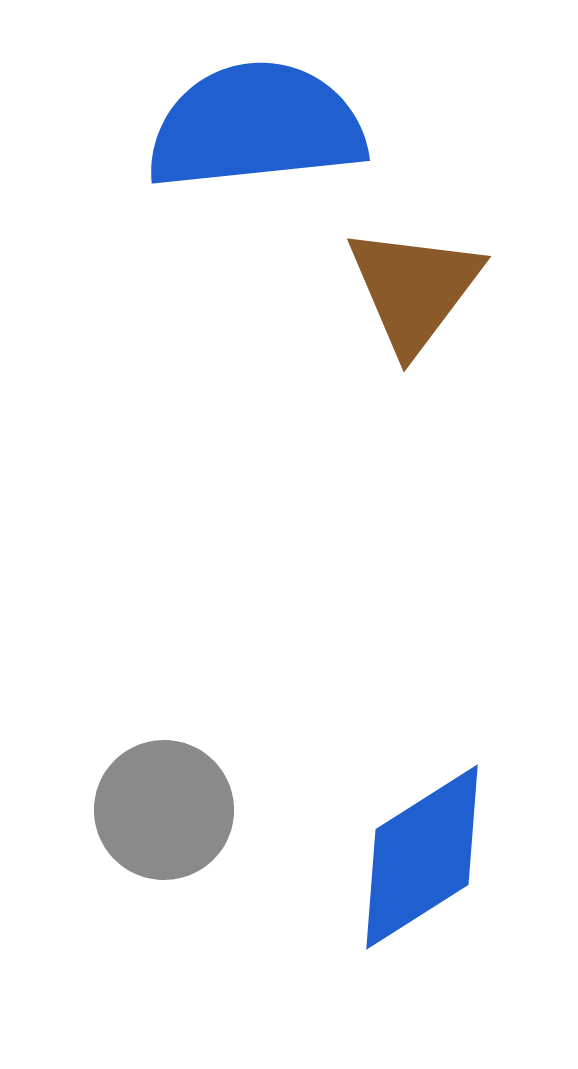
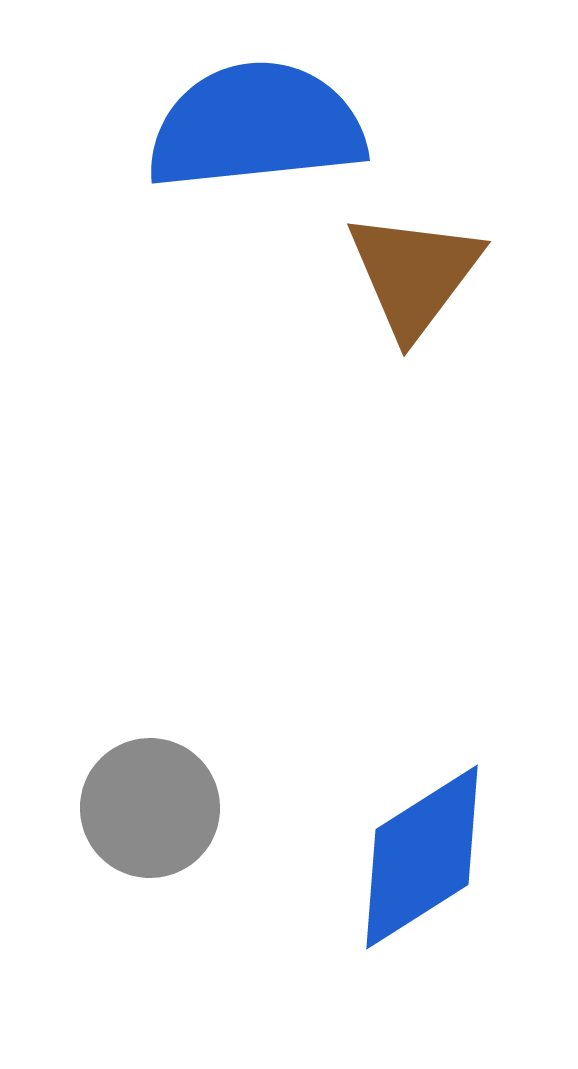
brown triangle: moved 15 px up
gray circle: moved 14 px left, 2 px up
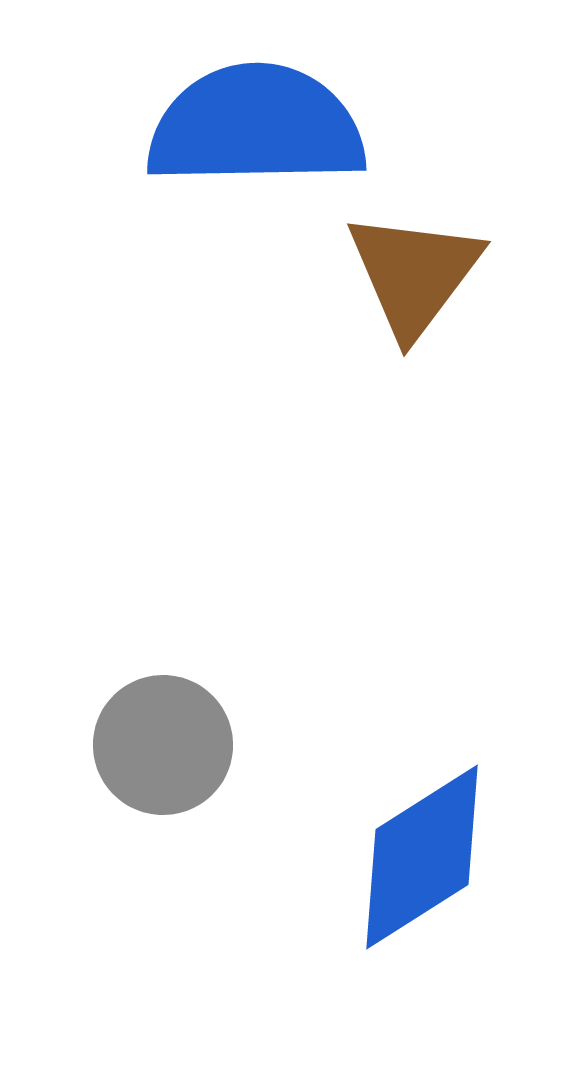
blue semicircle: rotated 5 degrees clockwise
gray circle: moved 13 px right, 63 px up
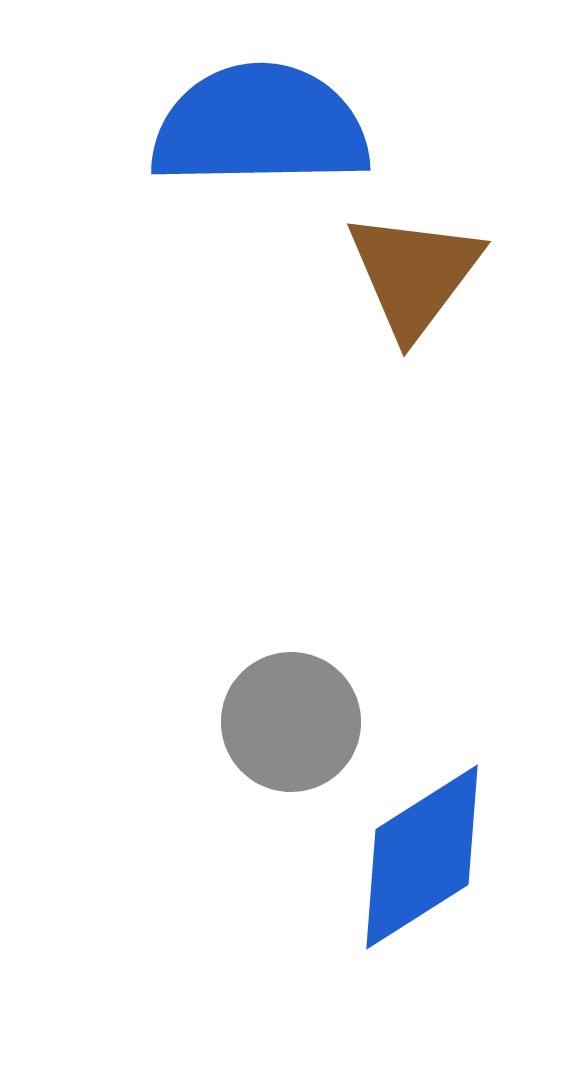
blue semicircle: moved 4 px right
gray circle: moved 128 px right, 23 px up
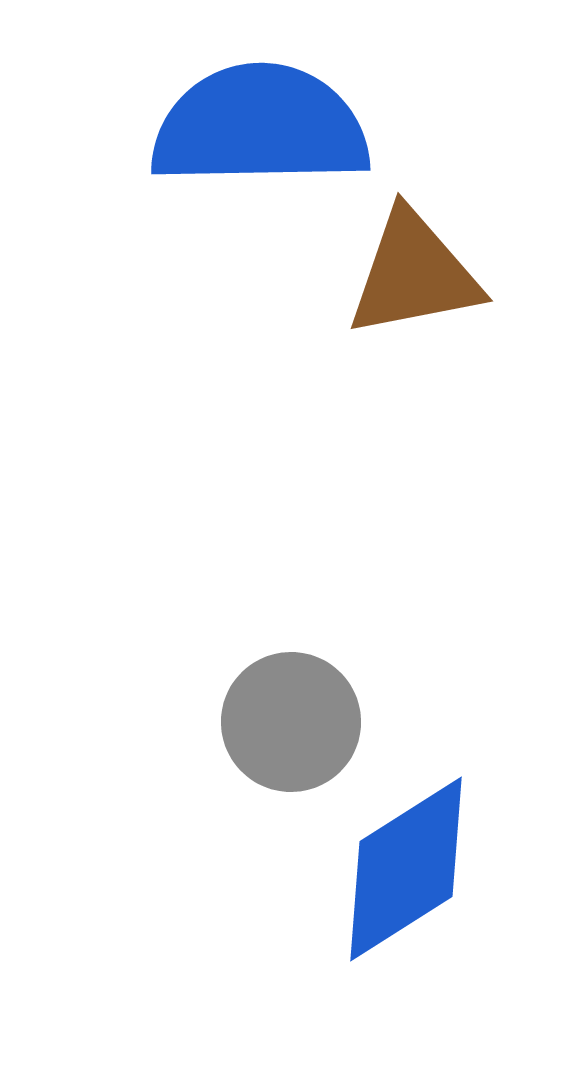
brown triangle: rotated 42 degrees clockwise
blue diamond: moved 16 px left, 12 px down
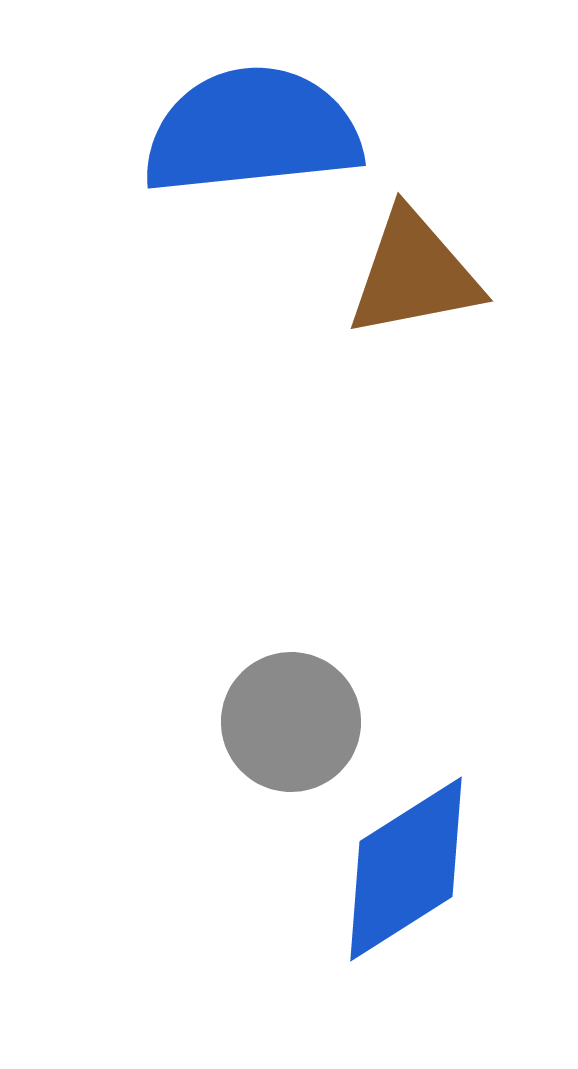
blue semicircle: moved 8 px left, 5 px down; rotated 5 degrees counterclockwise
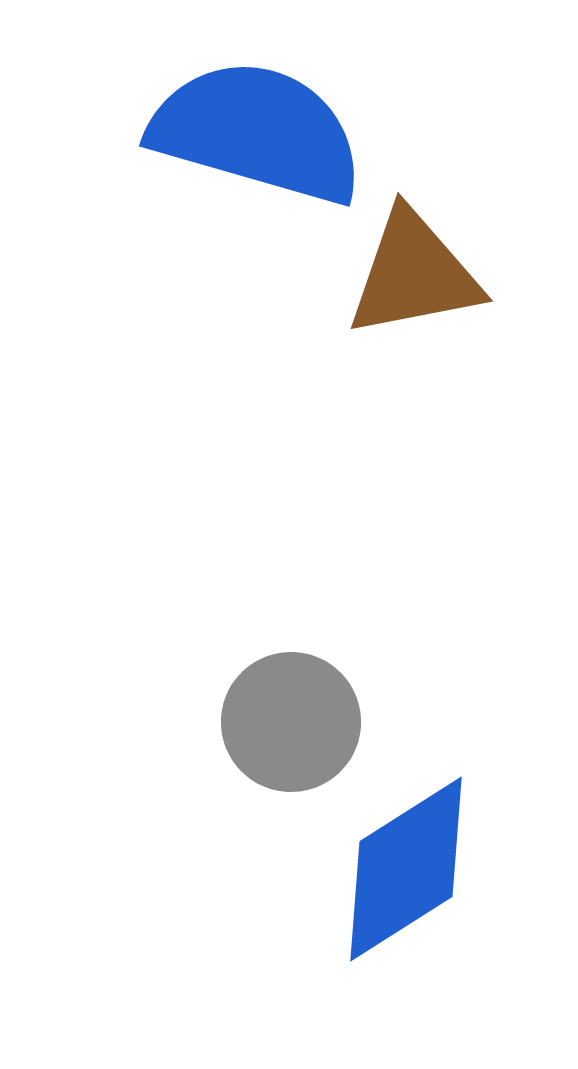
blue semicircle: moved 5 px right, 1 px down; rotated 22 degrees clockwise
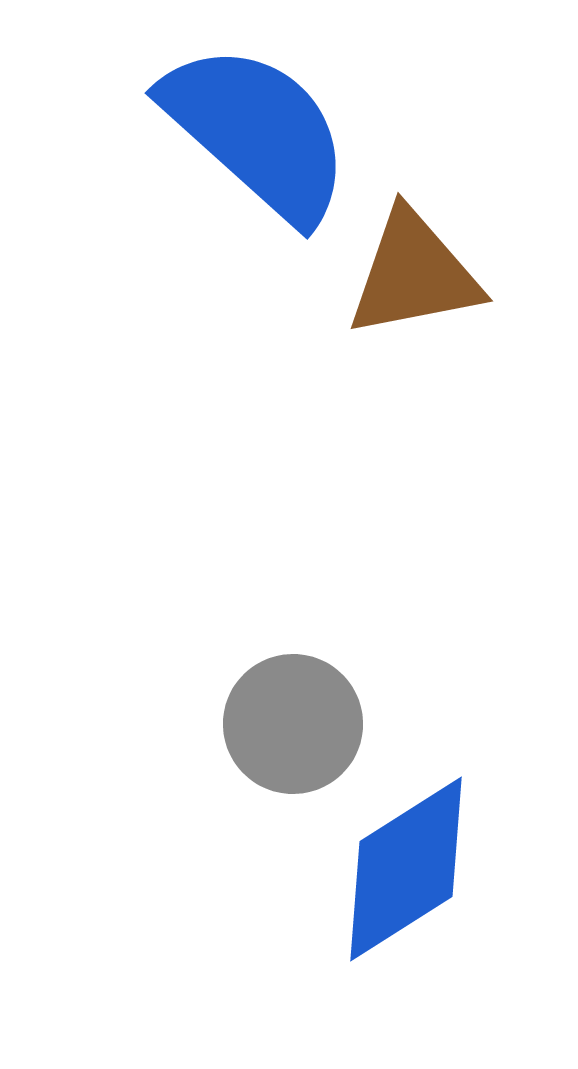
blue semicircle: rotated 26 degrees clockwise
gray circle: moved 2 px right, 2 px down
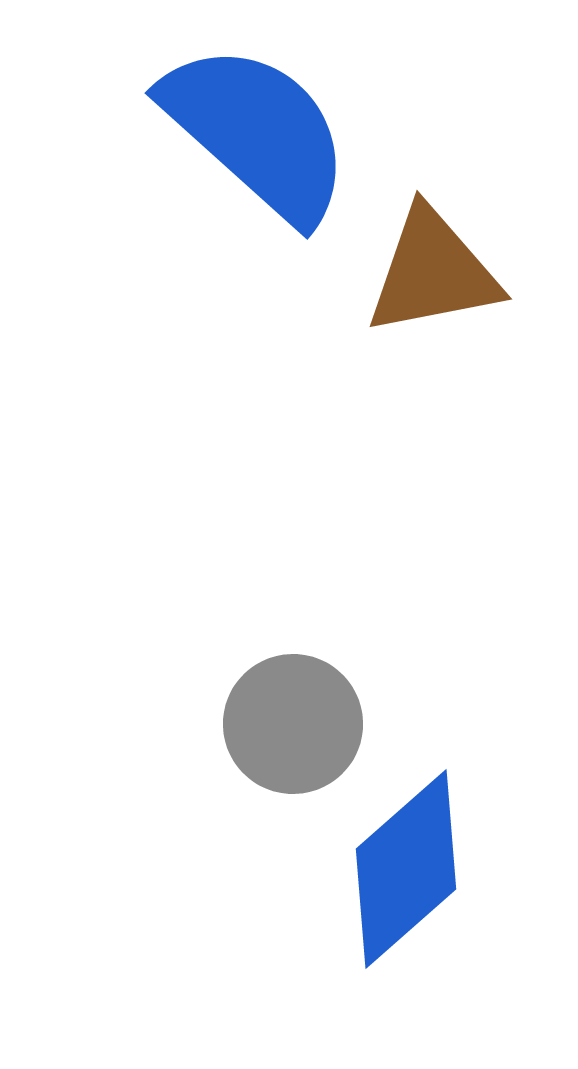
brown triangle: moved 19 px right, 2 px up
blue diamond: rotated 9 degrees counterclockwise
